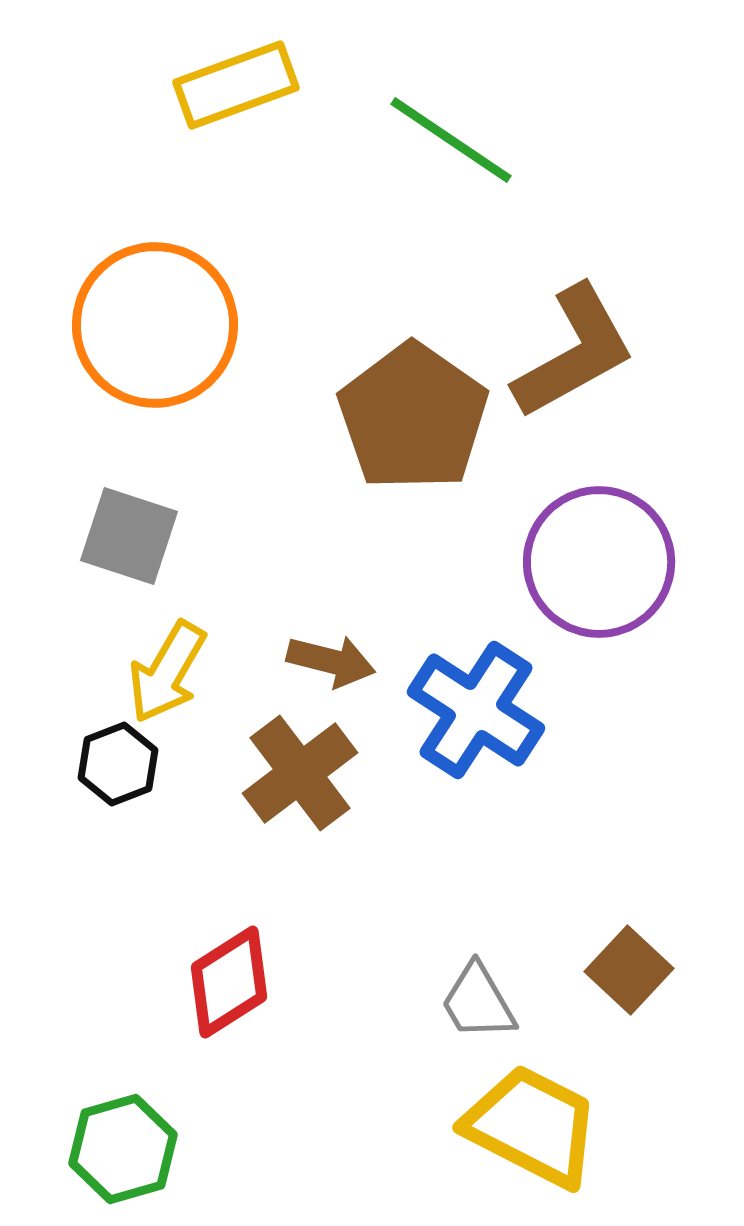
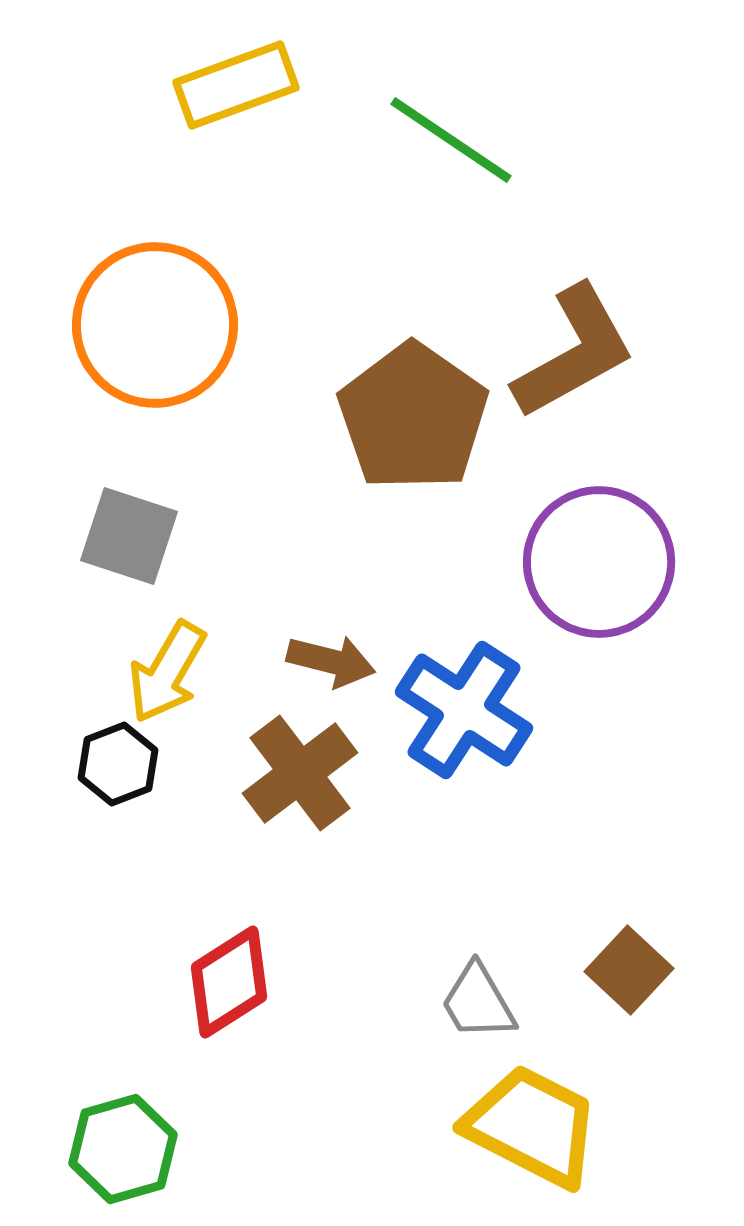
blue cross: moved 12 px left
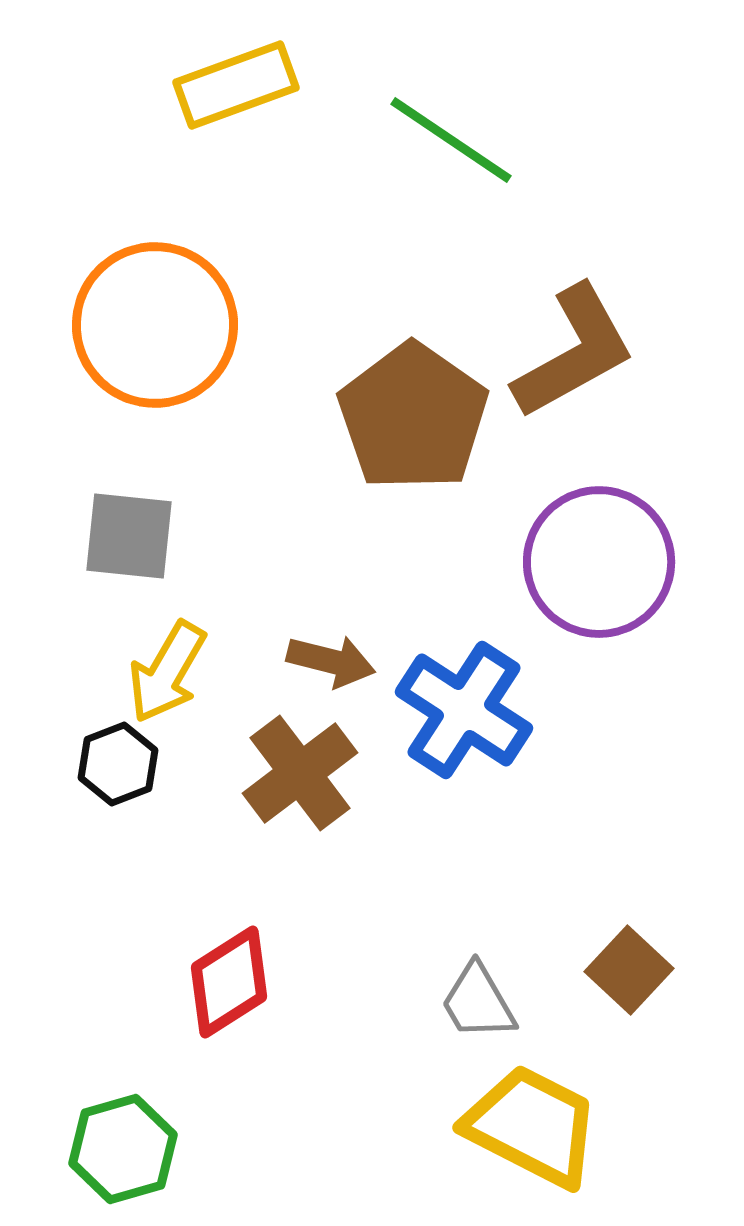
gray square: rotated 12 degrees counterclockwise
